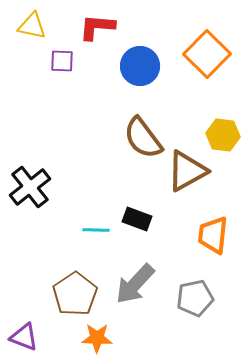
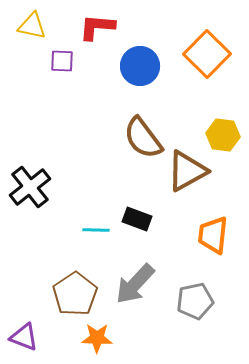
gray pentagon: moved 3 px down
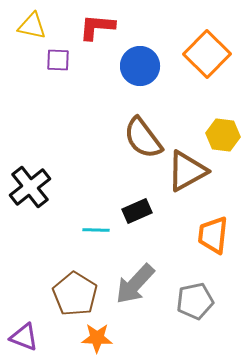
purple square: moved 4 px left, 1 px up
black rectangle: moved 8 px up; rotated 44 degrees counterclockwise
brown pentagon: rotated 6 degrees counterclockwise
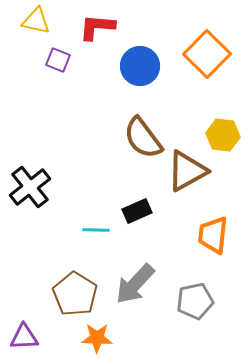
yellow triangle: moved 4 px right, 5 px up
purple square: rotated 20 degrees clockwise
purple triangle: rotated 24 degrees counterclockwise
